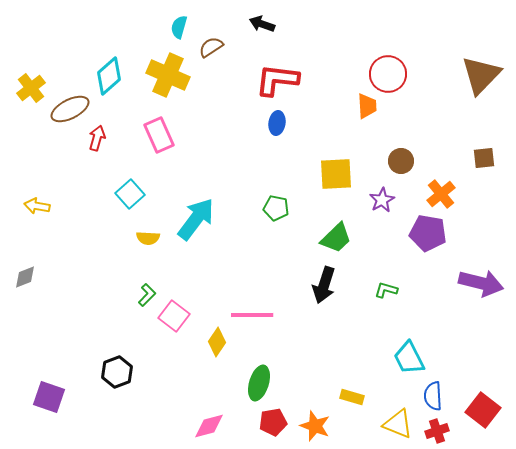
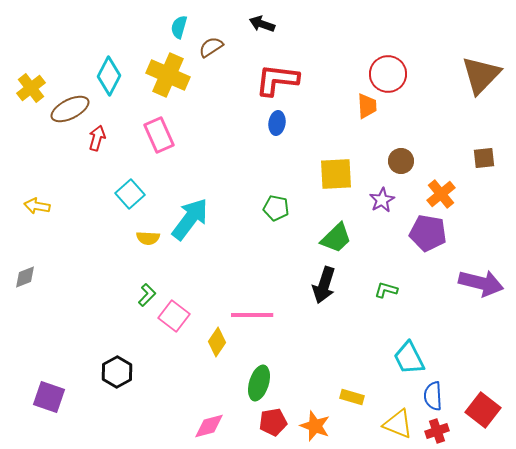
cyan diamond at (109, 76): rotated 21 degrees counterclockwise
cyan arrow at (196, 219): moved 6 px left
black hexagon at (117, 372): rotated 8 degrees counterclockwise
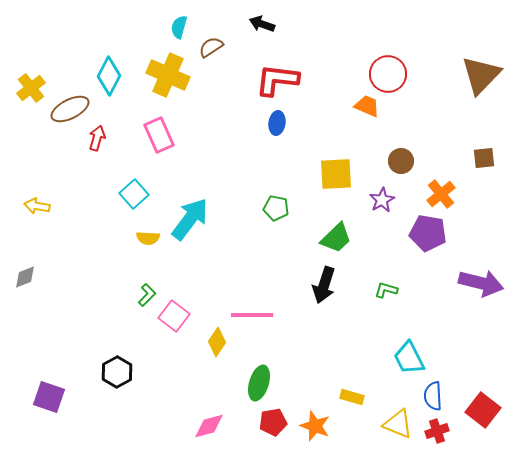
orange trapezoid at (367, 106): rotated 64 degrees counterclockwise
cyan square at (130, 194): moved 4 px right
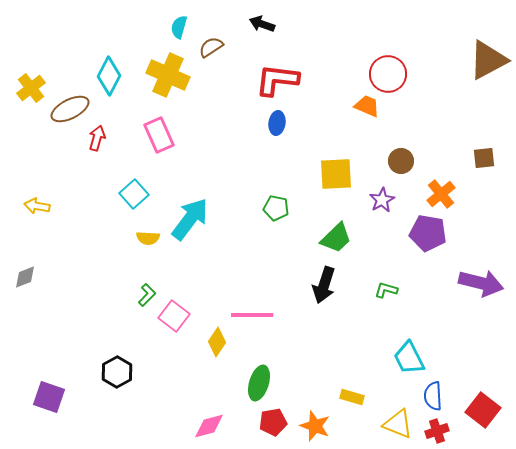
brown triangle at (481, 75): moved 7 px right, 15 px up; rotated 18 degrees clockwise
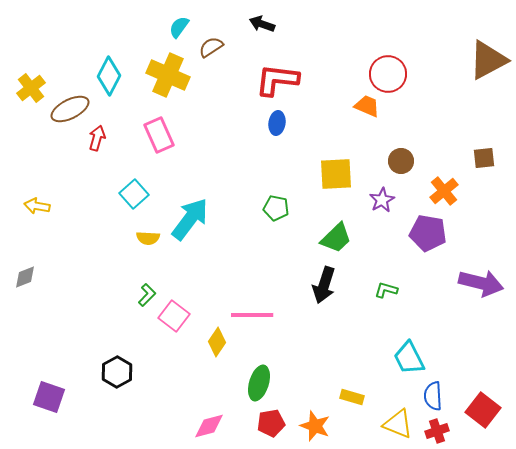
cyan semicircle at (179, 27): rotated 20 degrees clockwise
orange cross at (441, 194): moved 3 px right, 3 px up
red pentagon at (273, 422): moved 2 px left, 1 px down
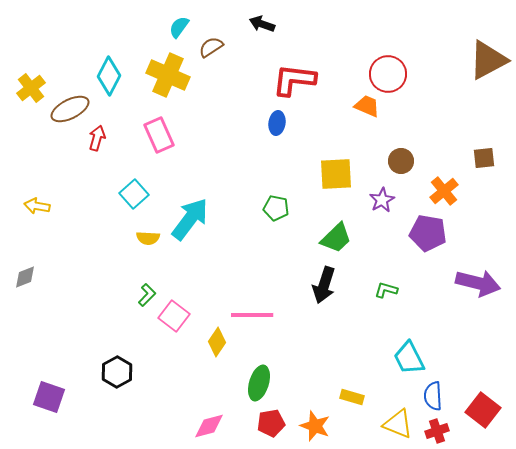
red L-shape at (277, 80): moved 17 px right
purple arrow at (481, 283): moved 3 px left
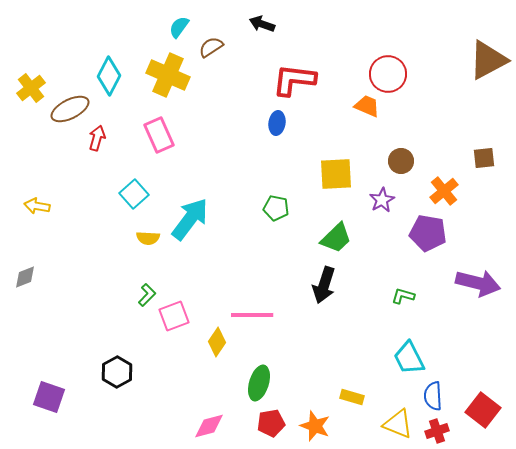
green L-shape at (386, 290): moved 17 px right, 6 px down
pink square at (174, 316): rotated 32 degrees clockwise
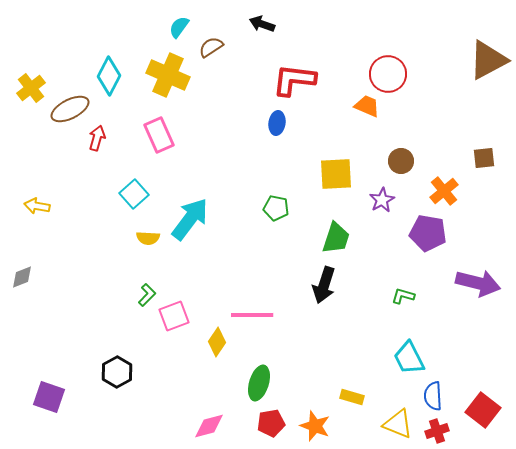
green trapezoid at (336, 238): rotated 28 degrees counterclockwise
gray diamond at (25, 277): moved 3 px left
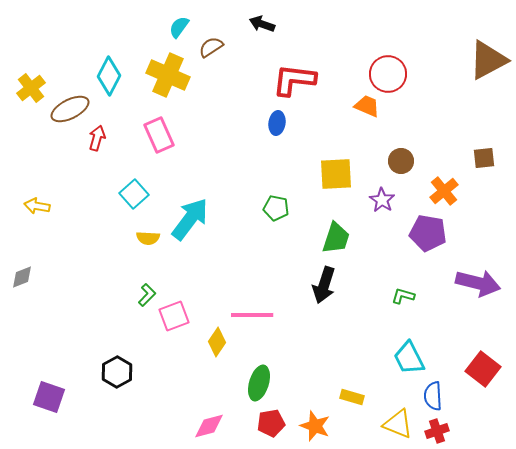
purple star at (382, 200): rotated 10 degrees counterclockwise
red square at (483, 410): moved 41 px up
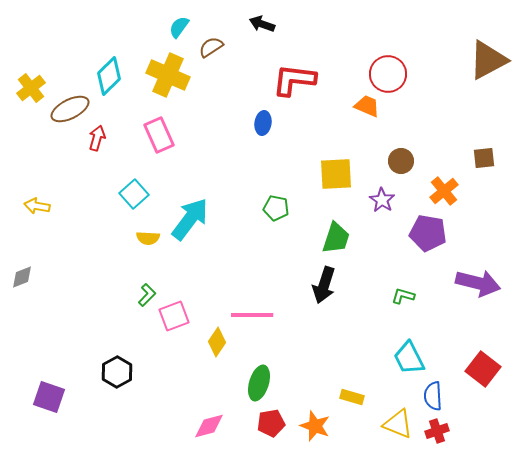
cyan diamond at (109, 76): rotated 18 degrees clockwise
blue ellipse at (277, 123): moved 14 px left
